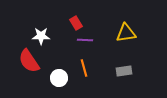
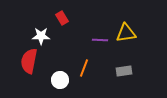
red rectangle: moved 14 px left, 5 px up
purple line: moved 15 px right
red semicircle: rotated 45 degrees clockwise
orange line: rotated 36 degrees clockwise
white circle: moved 1 px right, 2 px down
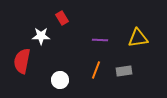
yellow triangle: moved 12 px right, 5 px down
red semicircle: moved 7 px left
orange line: moved 12 px right, 2 px down
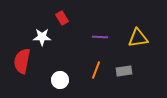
white star: moved 1 px right, 1 px down
purple line: moved 3 px up
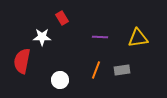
gray rectangle: moved 2 px left, 1 px up
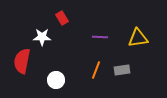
white circle: moved 4 px left
